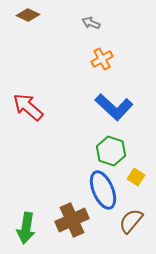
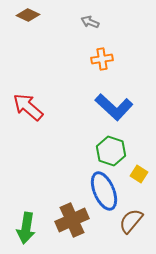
gray arrow: moved 1 px left, 1 px up
orange cross: rotated 20 degrees clockwise
yellow square: moved 3 px right, 3 px up
blue ellipse: moved 1 px right, 1 px down
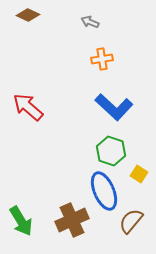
green arrow: moved 5 px left, 7 px up; rotated 40 degrees counterclockwise
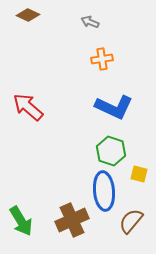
blue L-shape: rotated 18 degrees counterclockwise
yellow square: rotated 18 degrees counterclockwise
blue ellipse: rotated 18 degrees clockwise
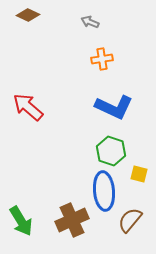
brown semicircle: moved 1 px left, 1 px up
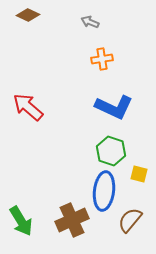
blue ellipse: rotated 12 degrees clockwise
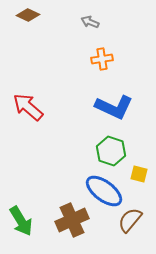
blue ellipse: rotated 60 degrees counterclockwise
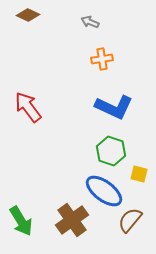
red arrow: rotated 12 degrees clockwise
brown cross: rotated 12 degrees counterclockwise
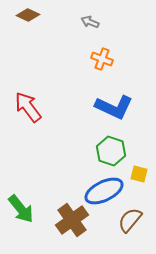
orange cross: rotated 30 degrees clockwise
blue ellipse: rotated 63 degrees counterclockwise
green arrow: moved 12 px up; rotated 8 degrees counterclockwise
